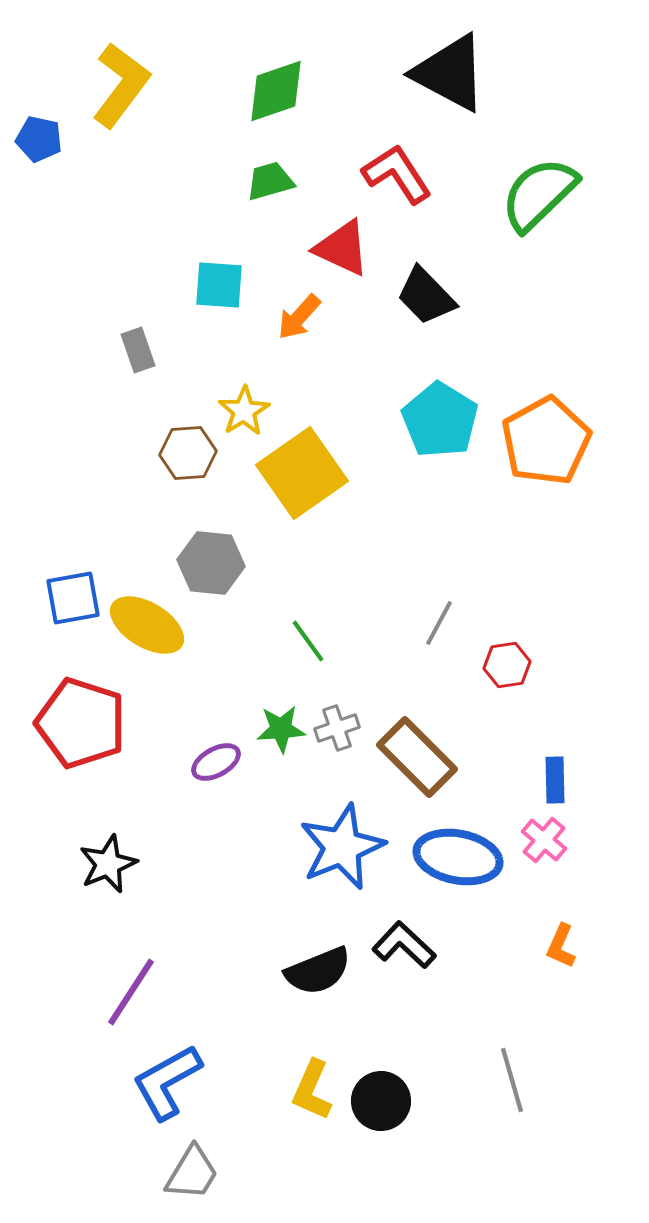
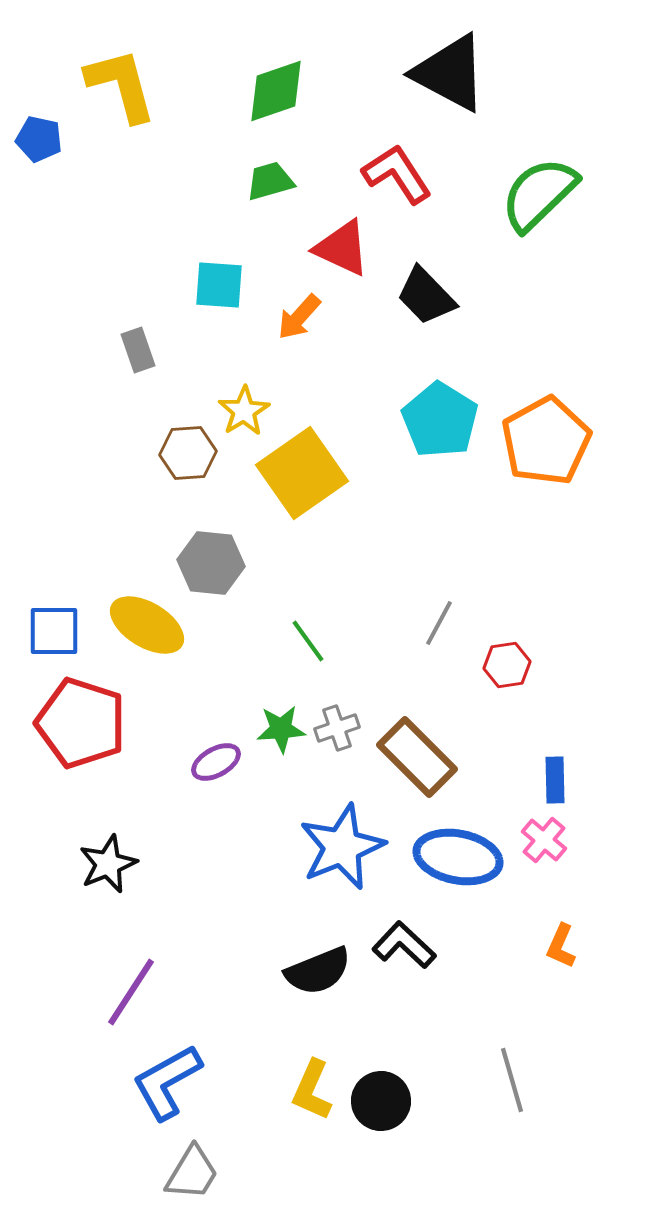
yellow L-shape at (121, 85): rotated 52 degrees counterclockwise
blue square at (73, 598): moved 19 px left, 33 px down; rotated 10 degrees clockwise
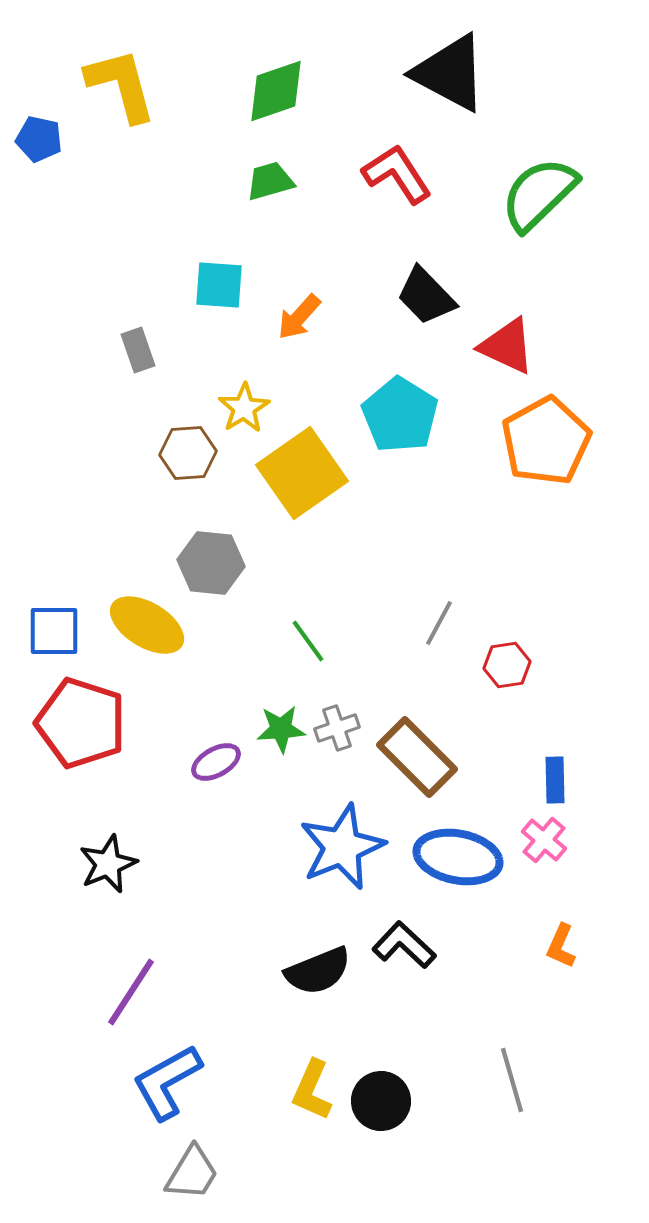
red triangle at (342, 248): moved 165 px right, 98 px down
yellow star at (244, 411): moved 3 px up
cyan pentagon at (440, 420): moved 40 px left, 5 px up
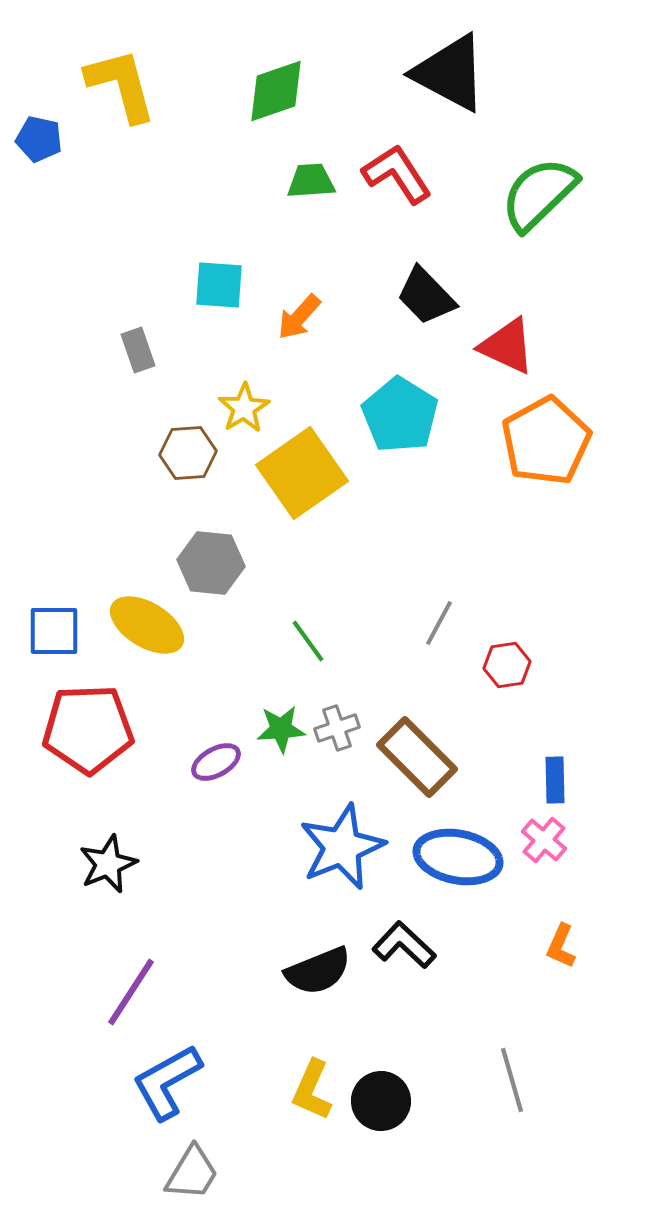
green trapezoid at (270, 181): moved 41 px right; rotated 12 degrees clockwise
red pentagon at (81, 723): moved 7 px right, 6 px down; rotated 20 degrees counterclockwise
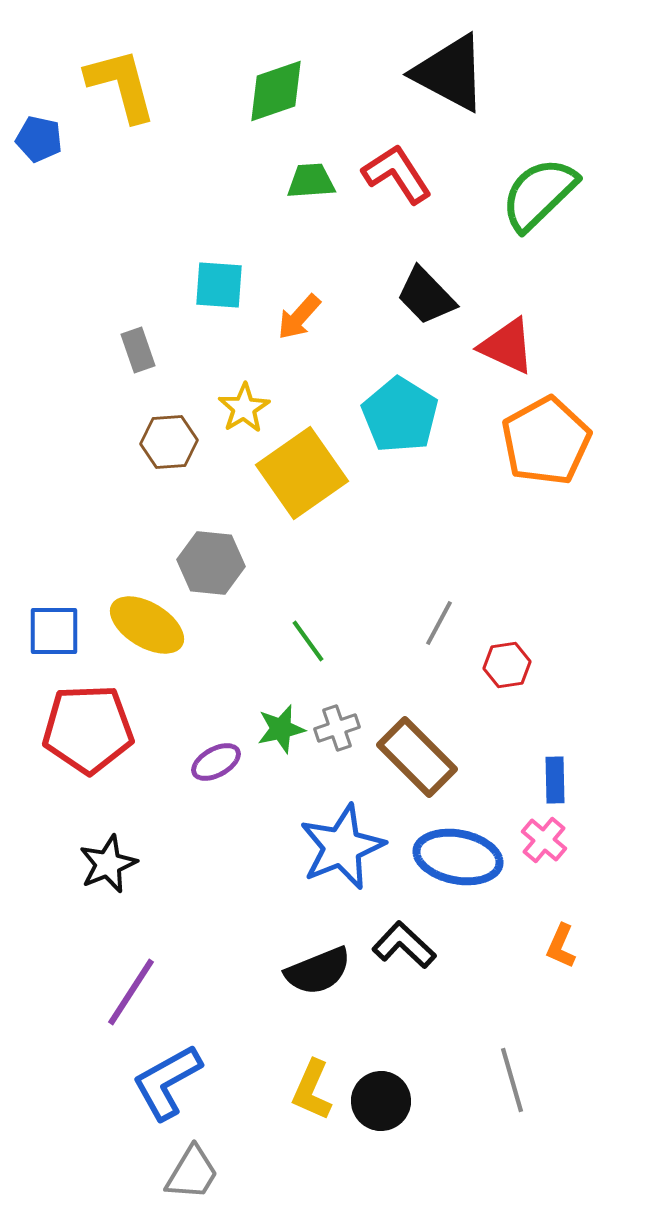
brown hexagon at (188, 453): moved 19 px left, 11 px up
green star at (281, 729): rotated 9 degrees counterclockwise
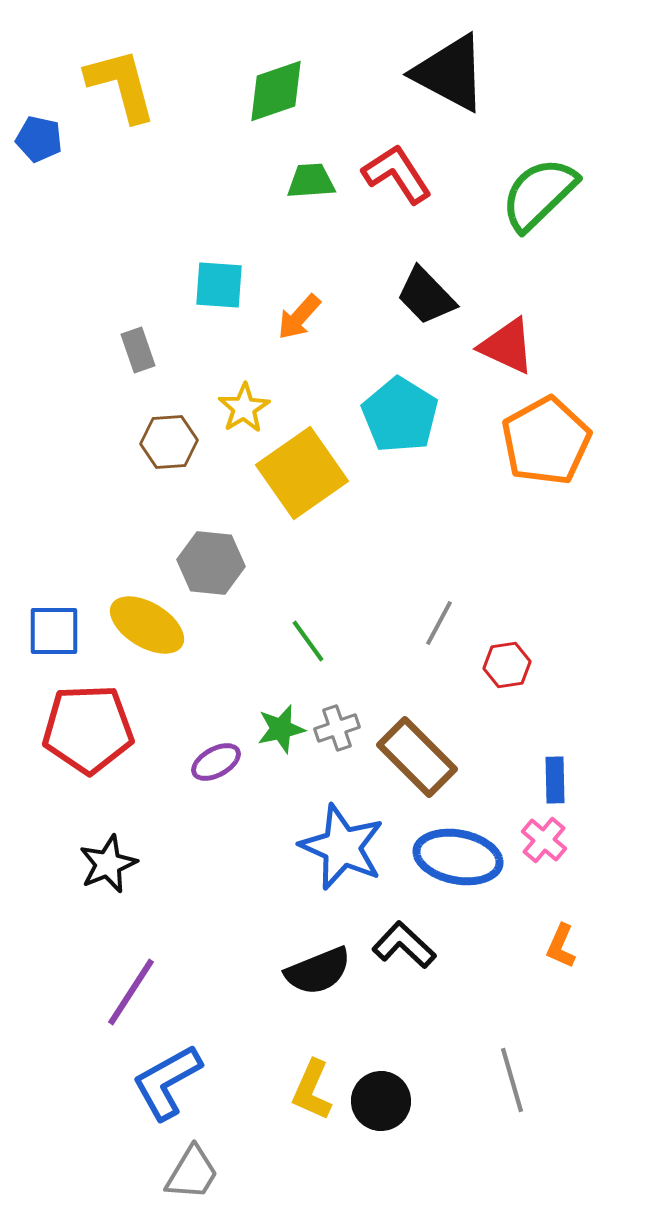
blue star at (342, 847): rotated 26 degrees counterclockwise
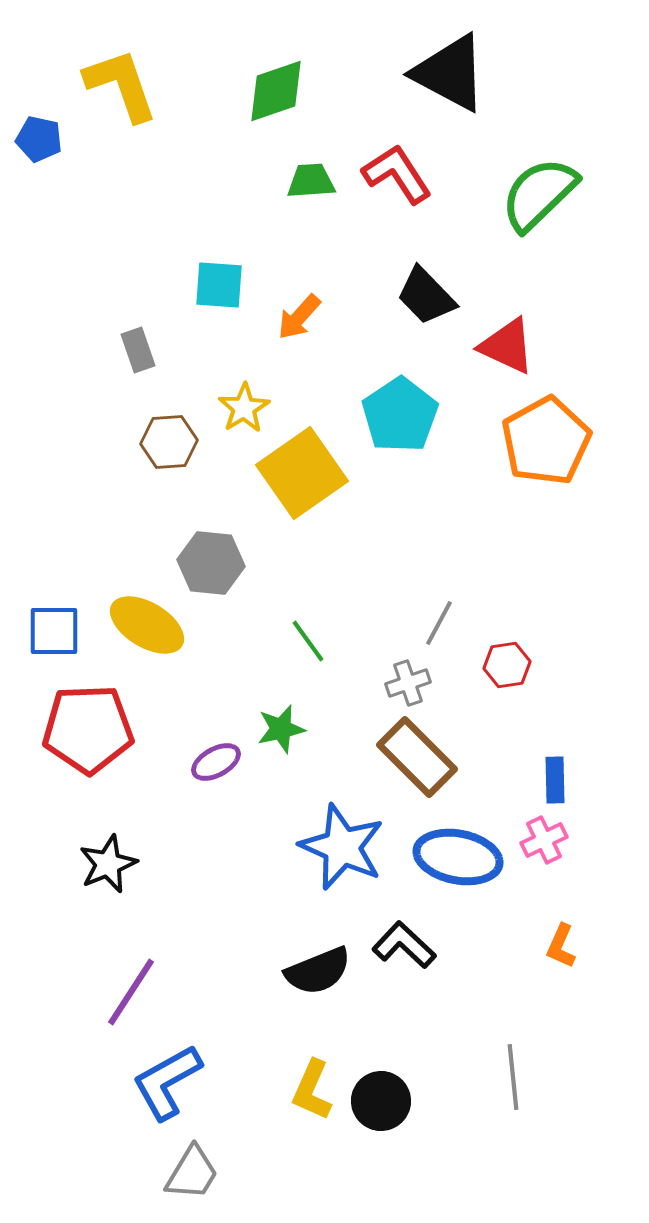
yellow L-shape at (121, 85): rotated 4 degrees counterclockwise
cyan pentagon at (400, 415): rotated 6 degrees clockwise
gray cross at (337, 728): moved 71 px right, 45 px up
pink cross at (544, 840): rotated 24 degrees clockwise
gray line at (512, 1080): moved 1 px right, 3 px up; rotated 10 degrees clockwise
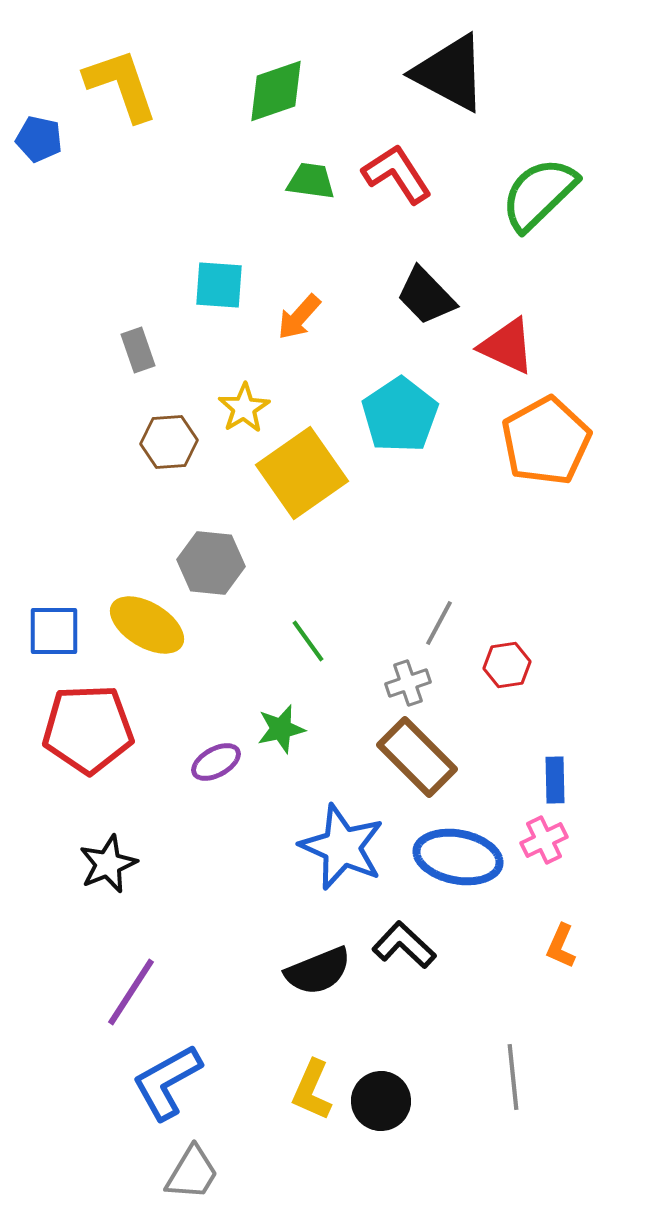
green trapezoid at (311, 181): rotated 12 degrees clockwise
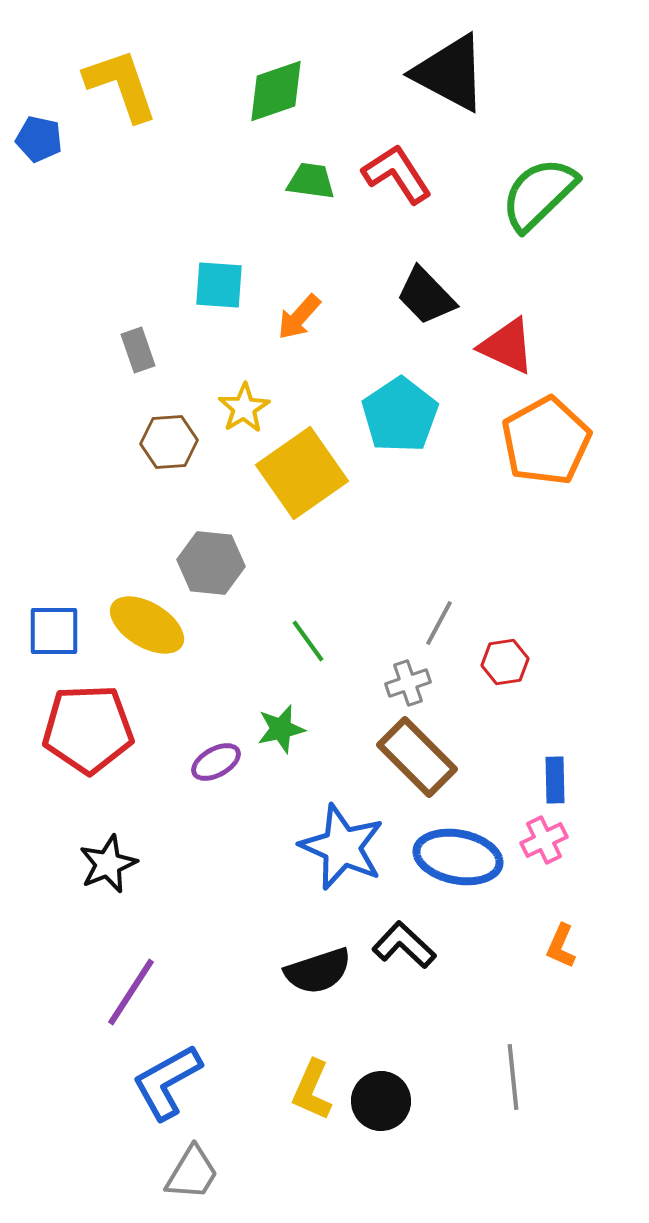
red hexagon at (507, 665): moved 2 px left, 3 px up
black semicircle at (318, 971): rotated 4 degrees clockwise
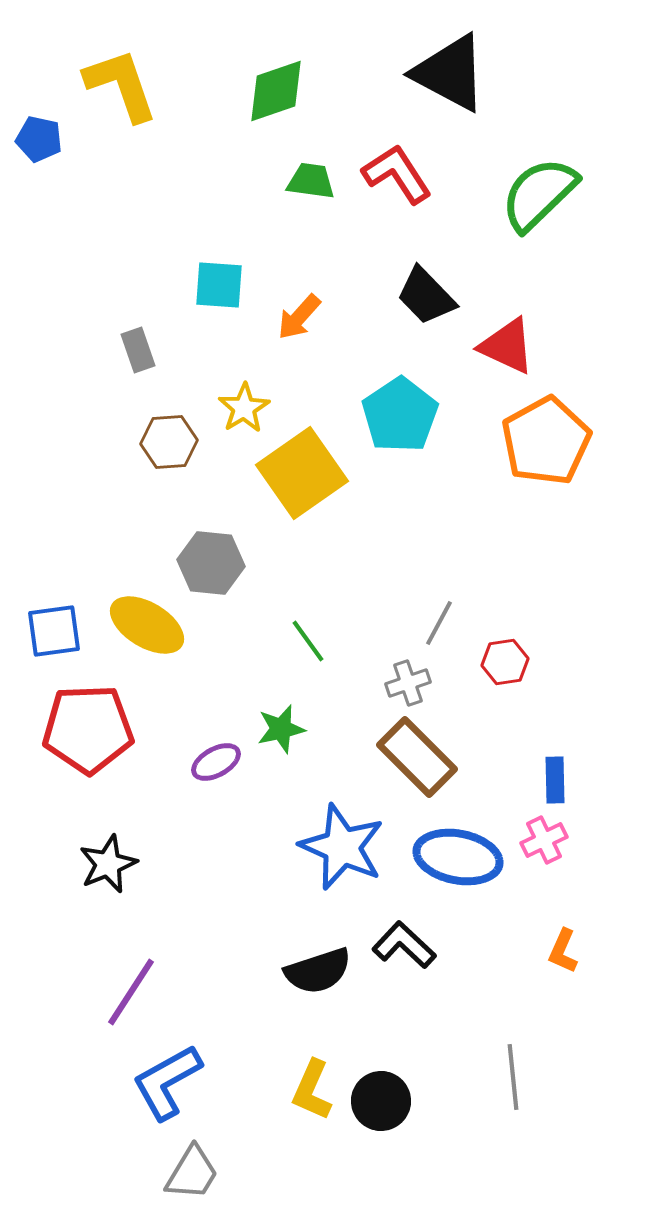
blue square at (54, 631): rotated 8 degrees counterclockwise
orange L-shape at (561, 946): moved 2 px right, 5 px down
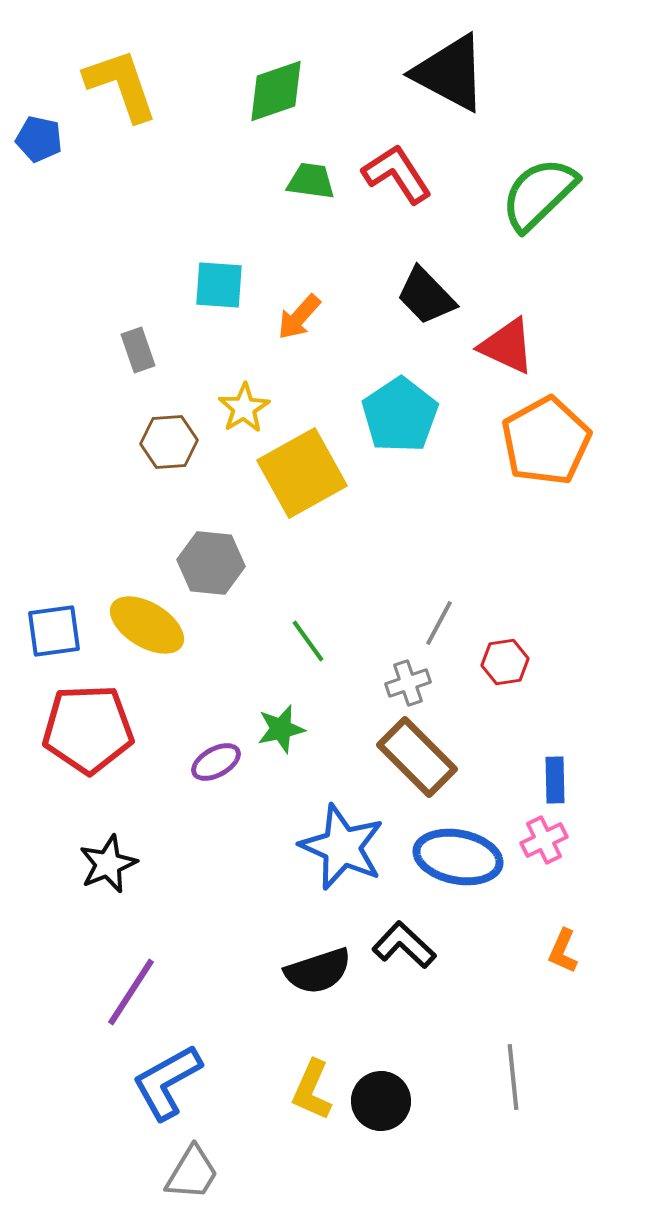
yellow square at (302, 473): rotated 6 degrees clockwise
